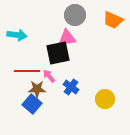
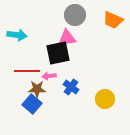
pink arrow: rotated 56 degrees counterclockwise
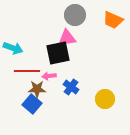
cyan arrow: moved 4 px left, 13 px down; rotated 12 degrees clockwise
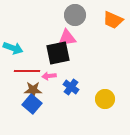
brown star: moved 4 px left, 1 px down
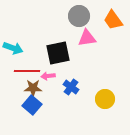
gray circle: moved 4 px right, 1 px down
orange trapezoid: rotated 30 degrees clockwise
pink triangle: moved 20 px right
pink arrow: moved 1 px left
brown star: moved 2 px up
blue square: moved 1 px down
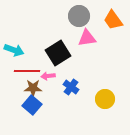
cyan arrow: moved 1 px right, 2 px down
black square: rotated 20 degrees counterclockwise
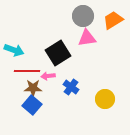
gray circle: moved 4 px right
orange trapezoid: rotated 95 degrees clockwise
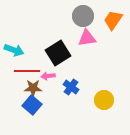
orange trapezoid: rotated 25 degrees counterclockwise
yellow circle: moved 1 px left, 1 px down
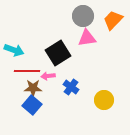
orange trapezoid: rotated 10 degrees clockwise
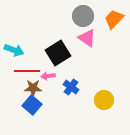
orange trapezoid: moved 1 px right, 1 px up
pink triangle: rotated 42 degrees clockwise
